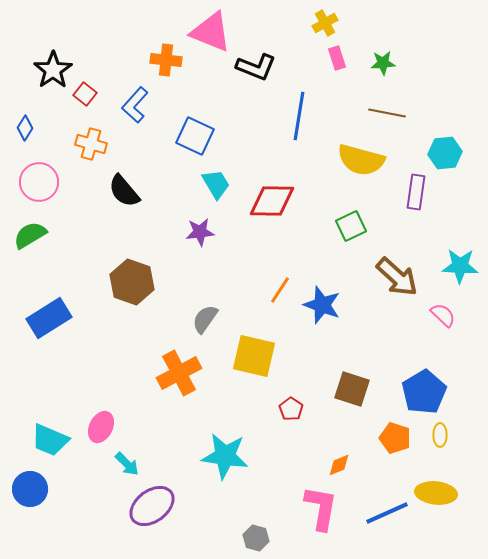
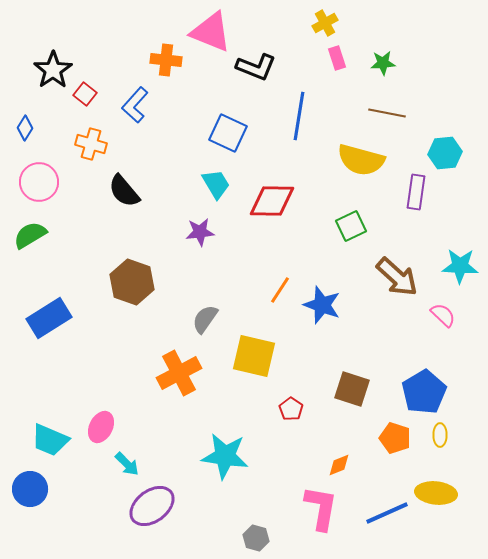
blue square at (195, 136): moved 33 px right, 3 px up
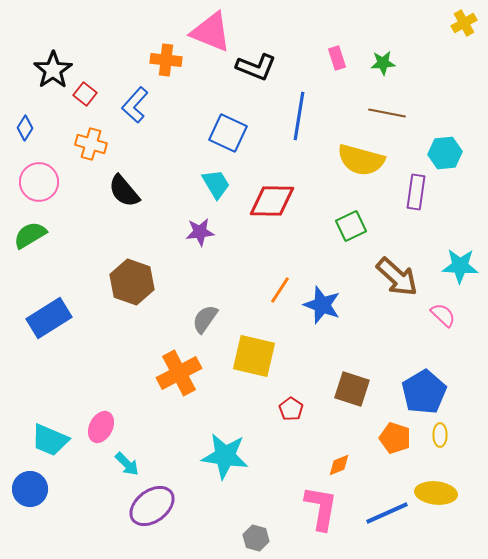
yellow cross at (325, 23): moved 139 px right
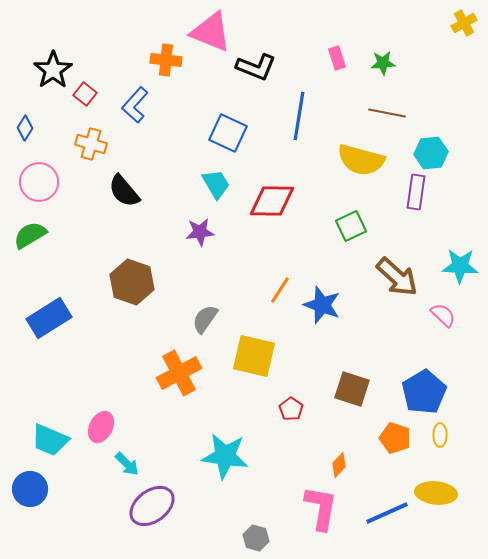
cyan hexagon at (445, 153): moved 14 px left
orange diamond at (339, 465): rotated 25 degrees counterclockwise
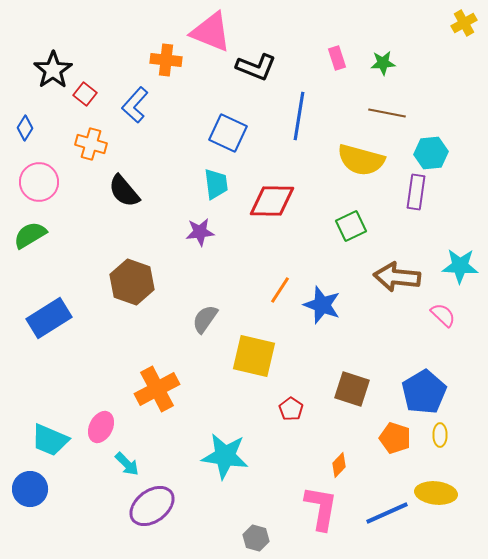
cyan trapezoid at (216, 184): rotated 24 degrees clockwise
brown arrow at (397, 277): rotated 144 degrees clockwise
orange cross at (179, 373): moved 22 px left, 16 px down
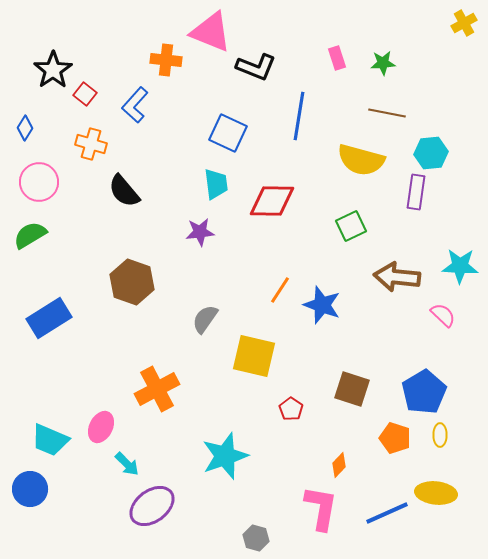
cyan star at (225, 456): rotated 27 degrees counterclockwise
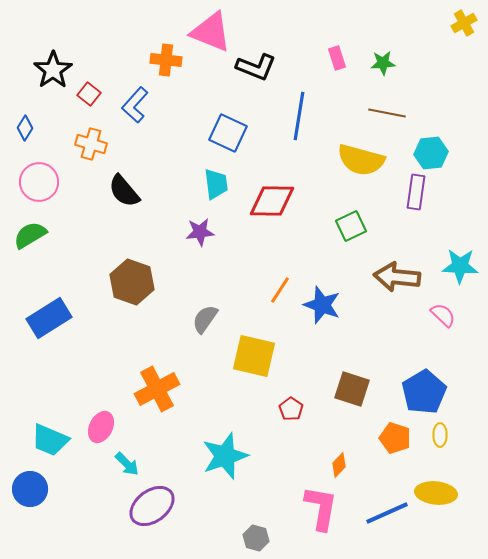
red square at (85, 94): moved 4 px right
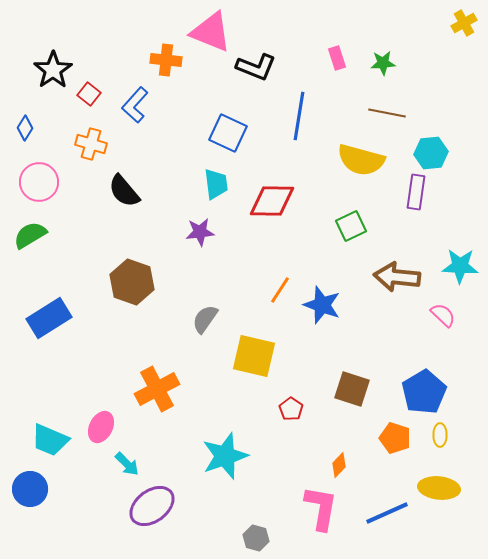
yellow ellipse at (436, 493): moved 3 px right, 5 px up
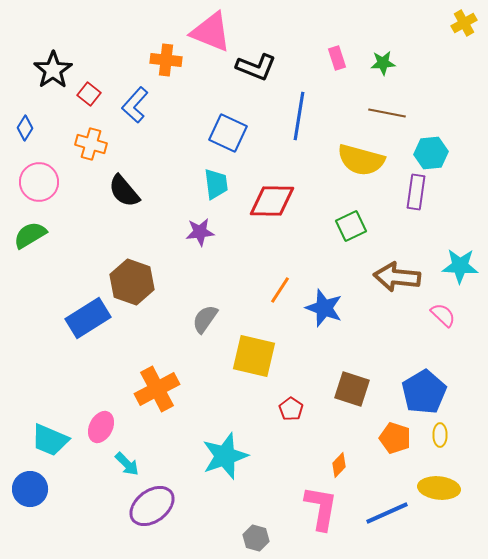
blue star at (322, 305): moved 2 px right, 3 px down
blue rectangle at (49, 318): moved 39 px right
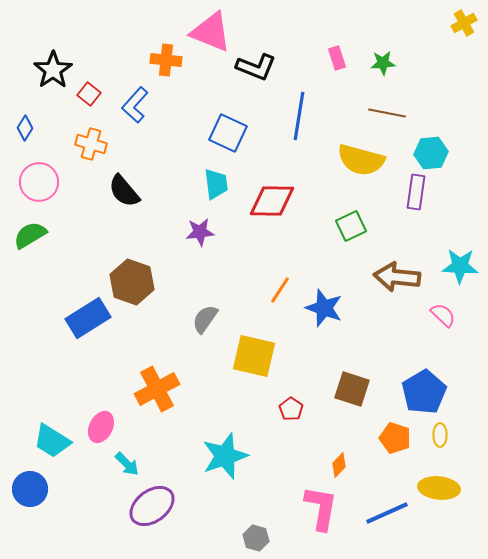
cyan trapezoid at (50, 440): moved 2 px right, 1 px down; rotated 9 degrees clockwise
